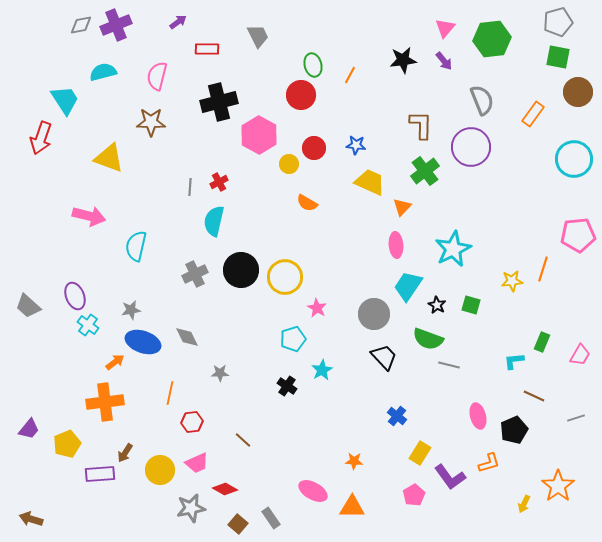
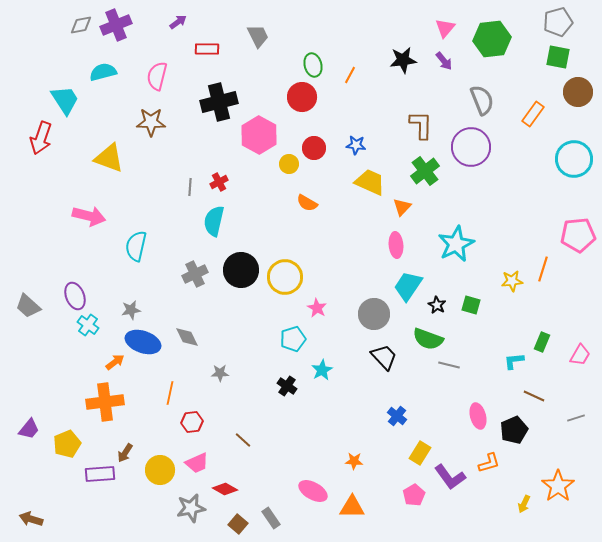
red circle at (301, 95): moved 1 px right, 2 px down
cyan star at (453, 249): moved 3 px right, 5 px up
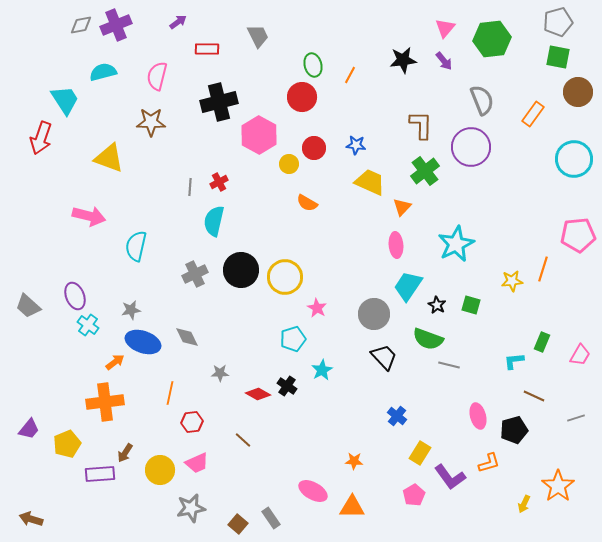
black pentagon at (514, 430): rotated 8 degrees clockwise
red diamond at (225, 489): moved 33 px right, 95 px up
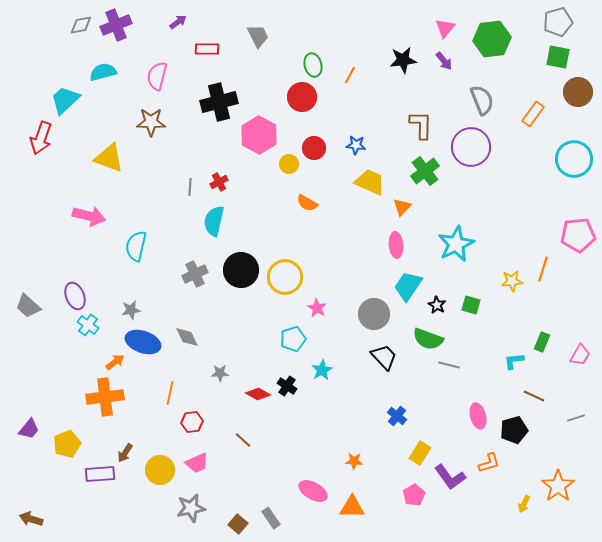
cyan trapezoid at (65, 100): rotated 100 degrees counterclockwise
orange cross at (105, 402): moved 5 px up
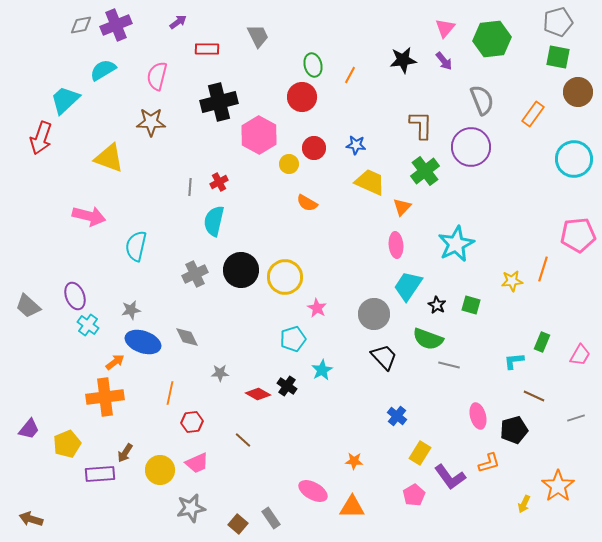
cyan semicircle at (103, 72): moved 2 px up; rotated 16 degrees counterclockwise
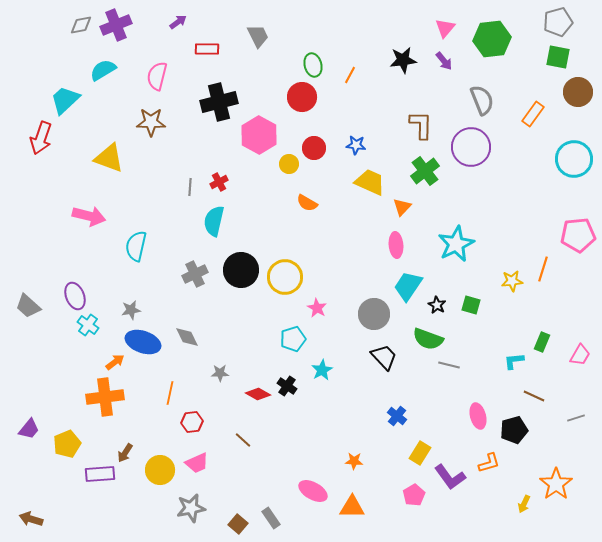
orange star at (558, 486): moved 2 px left, 2 px up
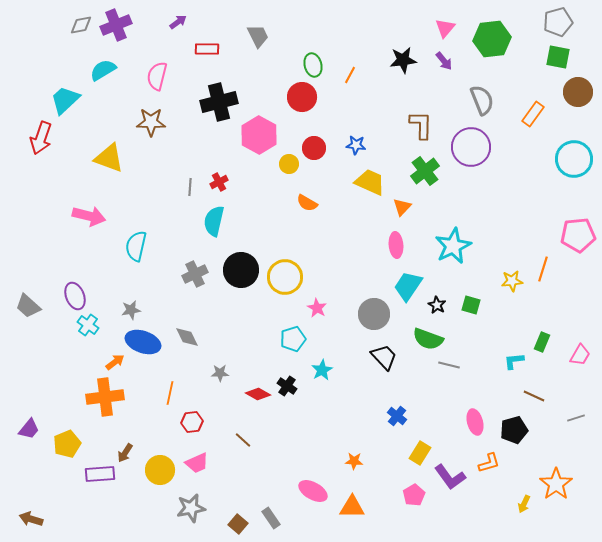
cyan star at (456, 244): moved 3 px left, 2 px down
pink ellipse at (478, 416): moved 3 px left, 6 px down
